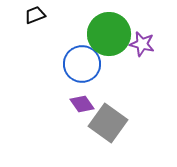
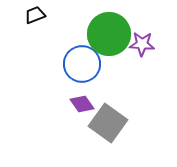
purple star: rotated 10 degrees counterclockwise
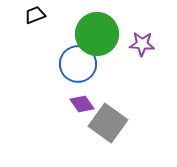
green circle: moved 12 px left
blue circle: moved 4 px left
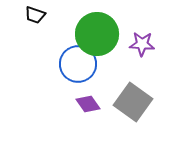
black trapezoid: rotated 140 degrees counterclockwise
purple diamond: moved 6 px right
gray square: moved 25 px right, 21 px up
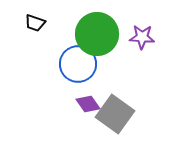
black trapezoid: moved 8 px down
purple star: moved 7 px up
gray square: moved 18 px left, 12 px down
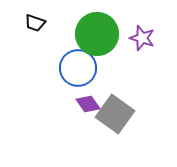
purple star: moved 1 px down; rotated 15 degrees clockwise
blue circle: moved 4 px down
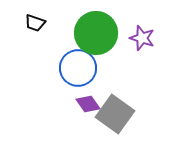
green circle: moved 1 px left, 1 px up
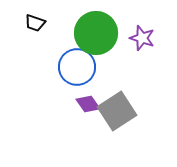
blue circle: moved 1 px left, 1 px up
gray square: moved 2 px right, 3 px up; rotated 21 degrees clockwise
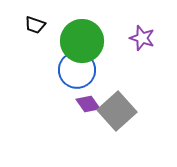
black trapezoid: moved 2 px down
green circle: moved 14 px left, 8 px down
blue circle: moved 3 px down
gray square: rotated 9 degrees counterclockwise
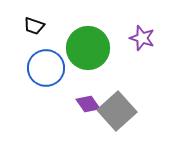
black trapezoid: moved 1 px left, 1 px down
green circle: moved 6 px right, 7 px down
blue circle: moved 31 px left, 2 px up
